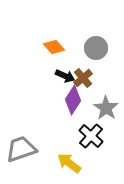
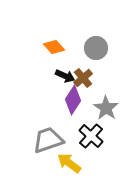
gray trapezoid: moved 27 px right, 9 px up
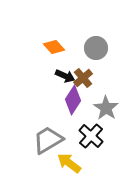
gray trapezoid: rotated 12 degrees counterclockwise
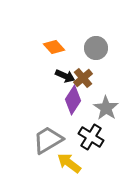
black cross: moved 1 px down; rotated 10 degrees counterclockwise
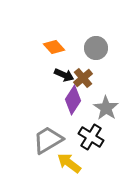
black arrow: moved 1 px left, 1 px up
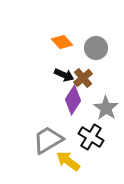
orange diamond: moved 8 px right, 5 px up
yellow arrow: moved 1 px left, 2 px up
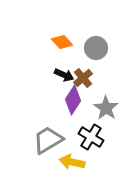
yellow arrow: moved 4 px right, 1 px down; rotated 25 degrees counterclockwise
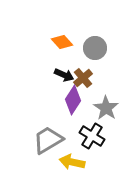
gray circle: moved 1 px left
black cross: moved 1 px right, 1 px up
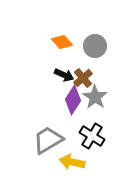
gray circle: moved 2 px up
gray star: moved 11 px left, 11 px up
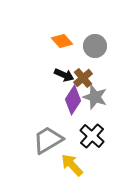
orange diamond: moved 1 px up
gray star: rotated 15 degrees counterclockwise
black cross: rotated 10 degrees clockwise
yellow arrow: moved 3 px down; rotated 35 degrees clockwise
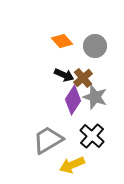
yellow arrow: rotated 70 degrees counterclockwise
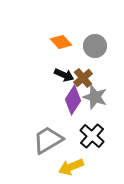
orange diamond: moved 1 px left, 1 px down
yellow arrow: moved 1 px left, 2 px down
